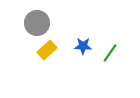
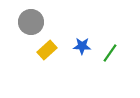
gray circle: moved 6 px left, 1 px up
blue star: moved 1 px left
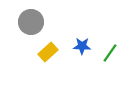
yellow rectangle: moved 1 px right, 2 px down
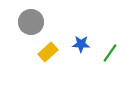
blue star: moved 1 px left, 2 px up
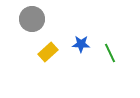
gray circle: moved 1 px right, 3 px up
green line: rotated 60 degrees counterclockwise
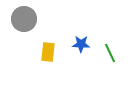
gray circle: moved 8 px left
yellow rectangle: rotated 42 degrees counterclockwise
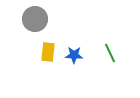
gray circle: moved 11 px right
blue star: moved 7 px left, 11 px down
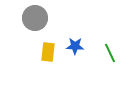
gray circle: moved 1 px up
blue star: moved 1 px right, 9 px up
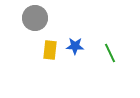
yellow rectangle: moved 2 px right, 2 px up
